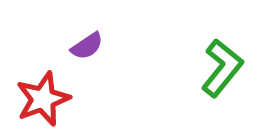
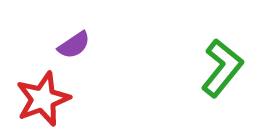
purple semicircle: moved 13 px left, 1 px up
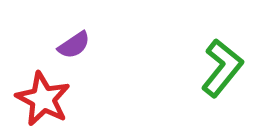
red star: rotated 24 degrees counterclockwise
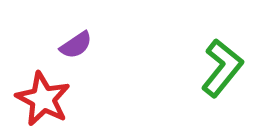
purple semicircle: moved 2 px right
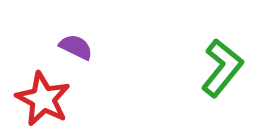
purple semicircle: moved 2 px down; rotated 120 degrees counterclockwise
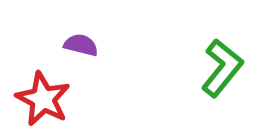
purple semicircle: moved 5 px right, 2 px up; rotated 12 degrees counterclockwise
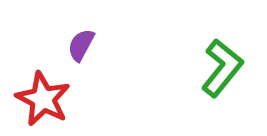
purple semicircle: rotated 76 degrees counterclockwise
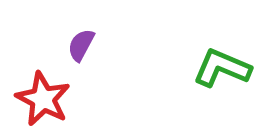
green L-shape: rotated 106 degrees counterclockwise
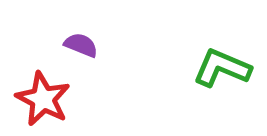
purple semicircle: rotated 84 degrees clockwise
